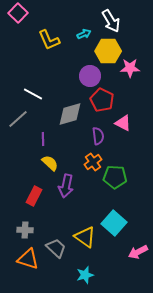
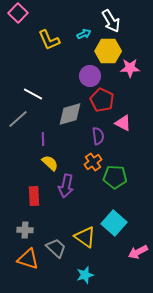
red rectangle: rotated 30 degrees counterclockwise
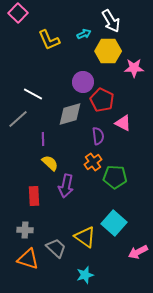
pink star: moved 4 px right
purple circle: moved 7 px left, 6 px down
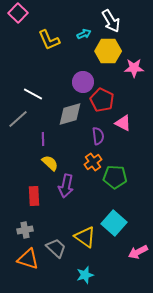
gray cross: rotated 14 degrees counterclockwise
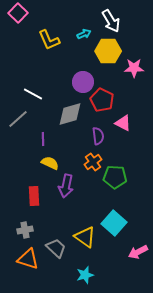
yellow semicircle: rotated 18 degrees counterclockwise
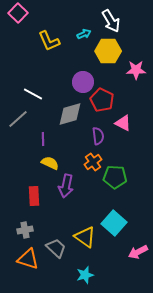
yellow L-shape: moved 1 px down
pink star: moved 2 px right, 2 px down
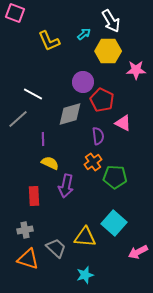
pink square: moved 3 px left; rotated 24 degrees counterclockwise
cyan arrow: rotated 16 degrees counterclockwise
yellow triangle: rotated 30 degrees counterclockwise
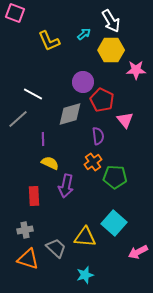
yellow hexagon: moved 3 px right, 1 px up
pink triangle: moved 2 px right, 3 px up; rotated 24 degrees clockwise
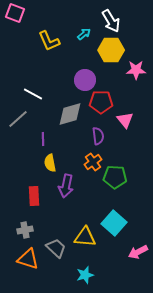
purple circle: moved 2 px right, 2 px up
red pentagon: moved 1 px left, 2 px down; rotated 25 degrees counterclockwise
yellow semicircle: rotated 126 degrees counterclockwise
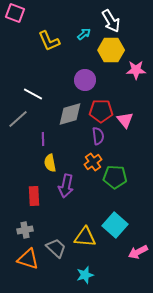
red pentagon: moved 9 px down
cyan square: moved 1 px right, 2 px down
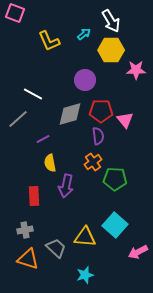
purple line: rotated 64 degrees clockwise
green pentagon: moved 2 px down
